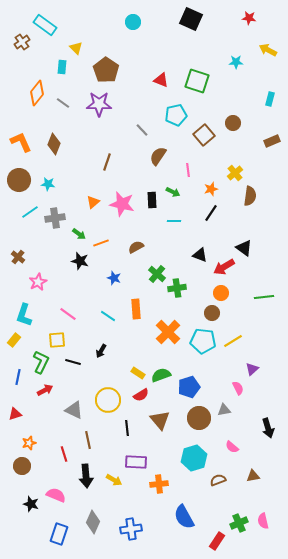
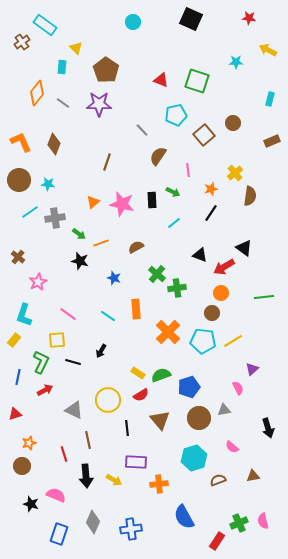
cyan line at (174, 221): moved 2 px down; rotated 40 degrees counterclockwise
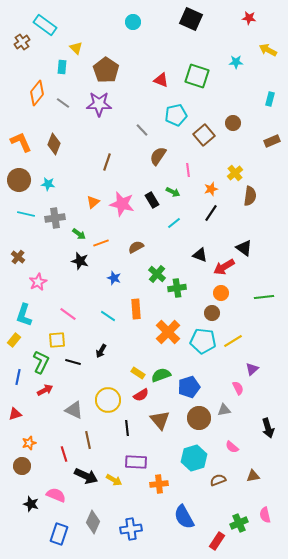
green square at (197, 81): moved 5 px up
black rectangle at (152, 200): rotated 28 degrees counterclockwise
cyan line at (30, 212): moved 4 px left, 2 px down; rotated 48 degrees clockwise
black arrow at (86, 476): rotated 60 degrees counterclockwise
pink semicircle at (263, 521): moved 2 px right, 6 px up
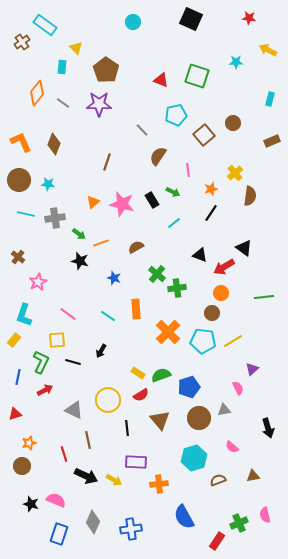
pink semicircle at (56, 495): moved 5 px down
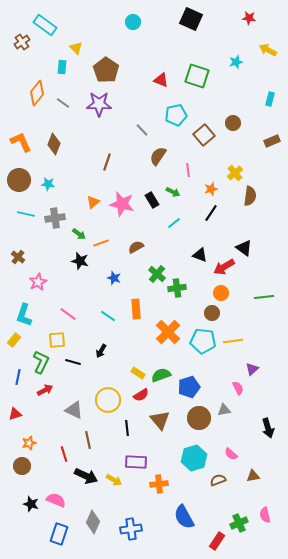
cyan star at (236, 62): rotated 16 degrees counterclockwise
yellow line at (233, 341): rotated 24 degrees clockwise
pink semicircle at (232, 447): moved 1 px left, 7 px down
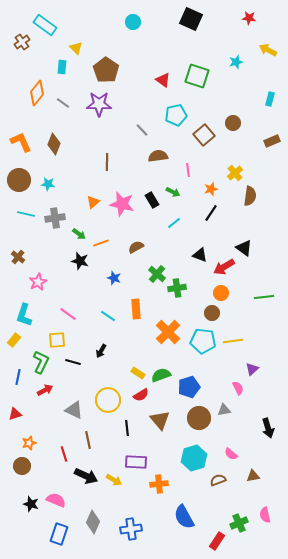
red triangle at (161, 80): moved 2 px right; rotated 14 degrees clockwise
brown semicircle at (158, 156): rotated 48 degrees clockwise
brown line at (107, 162): rotated 18 degrees counterclockwise
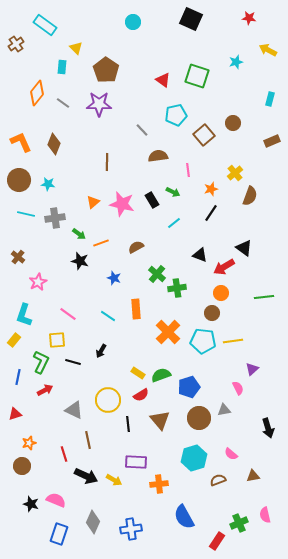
brown cross at (22, 42): moved 6 px left, 2 px down
brown semicircle at (250, 196): rotated 12 degrees clockwise
black line at (127, 428): moved 1 px right, 4 px up
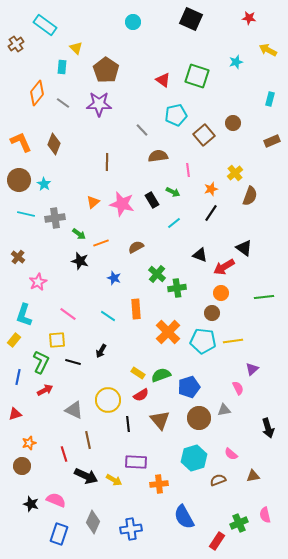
cyan star at (48, 184): moved 4 px left; rotated 24 degrees clockwise
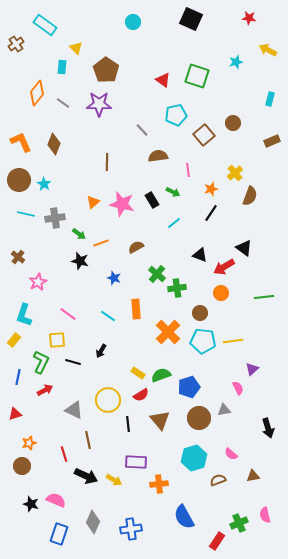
brown circle at (212, 313): moved 12 px left
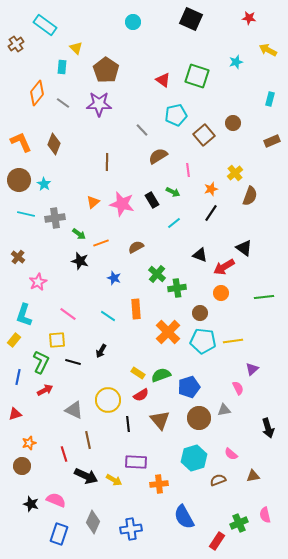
brown semicircle at (158, 156): rotated 24 degrees counterclockwise
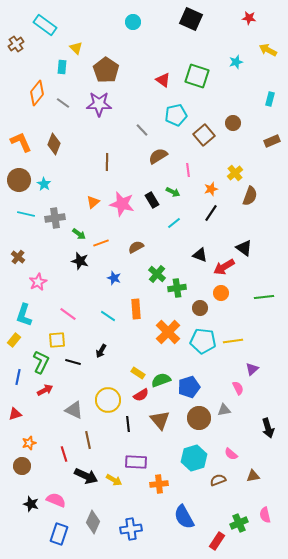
brown circle at (200, 313): moved 5 px up
green semicircle at (161, 375): moved 5 px down
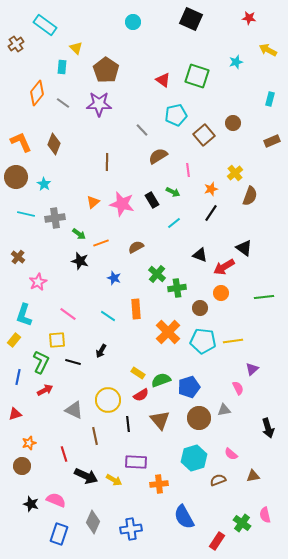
brown circle at (19, 180): moved 3 px left, 3 px up
brown line at (88, 440): moved 7 px right, 4 px up
green cross at (239, 523): moved 3 px right; rotated 30 degrees counterclockwise
